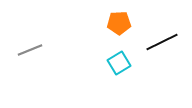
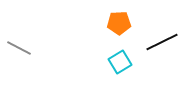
gray line: moved 11 px left, 2 px up; rotated 50 degrees clockwise
cyan square: moved 1 px right, 1 px up
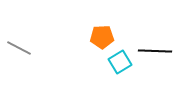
orange pentagon: moved 17 px left, 14 px down
black line: moved 7 px left, 9 px down; rotated 28 degrees clockwise
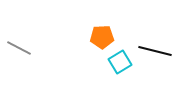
black line: rotated 12 degrees clockwise
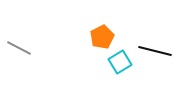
orange pentagon: rotated 25 degrees counterclockwise
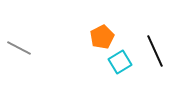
black line: rotated 52 degrees clockwise
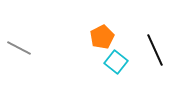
black line: moved 1 px up
cyan square: moved 4 px left; rotated 20 degrees counterclockwise
